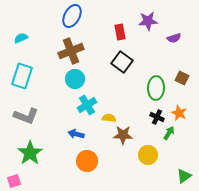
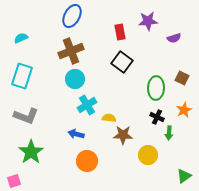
orange star: moved 5 px right, 3 px up; rotated 21 degrees clockwise
green arrow: rotated 152 degrees clockwise
green star: moved 1 px right, 1 px up
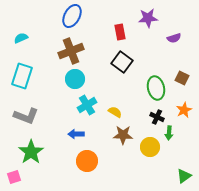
purple star: moved 3 px up
green ellipse: rotated 15 degrees counterclockwise
yellow semicircle: moved 6 px right, 6 px up; rotated 24 degrees clockwise
blue arrow: rotated 14 degrees counterclockwise
yellow circle: moved 2 px right, 8 px up
pink square: moved 4 px up
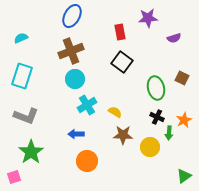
orange star: moved 10 px down
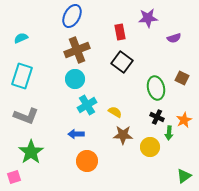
brown cross: moved 6 px right, 1 px up
